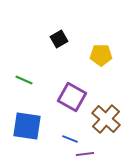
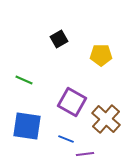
purple square: moved 5 px down
blue line: moved 4 px left
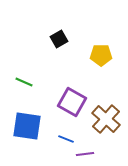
green line: moved 2 px down
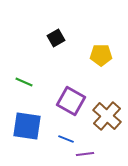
black square: moved 3 px left, 1 px up
purple square: moved 1 px left, 1 px up
brown cross: moved 1 px right, 3 px up
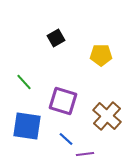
green line: rotated 24 degrees clockwise
purple square: moved 8 px left; rotated 12 degrees counterclockwise
blue line: rotated 21 degrees clockwise
